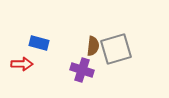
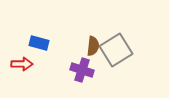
gray square: moved 1 px down; rotated 16 degrees counterclockwise
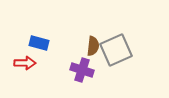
gray square: rotated 8 degrees clockwise
red arrow: moved 3 px right, 1 px up
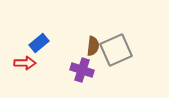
blue rectangle: rotated 54 degrees counterclockwise
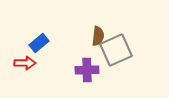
brown semicircle: moved 5 px right, 10 px up
purple cross: moved 5 px right; rotated 20 degrees counterclockwise
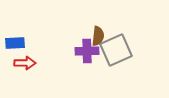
blue rectangle: moved 24 px left; rotated 36 degrees clockwise
purple cross: moved 19 px up
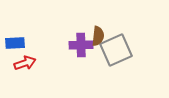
purple cross: moved 6 px left, 6 px up
red arrow: rotated 20 degrees counterclockwise
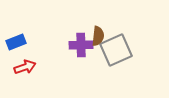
blue rectangle: moved 1 px right, 1 px up; rotated 18 degrees counterclockwise
red arrow: moved 4 px down
